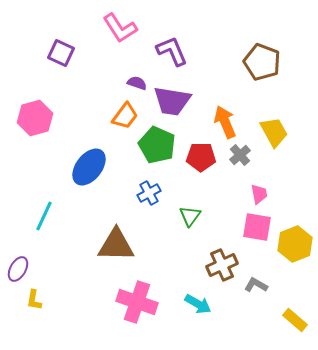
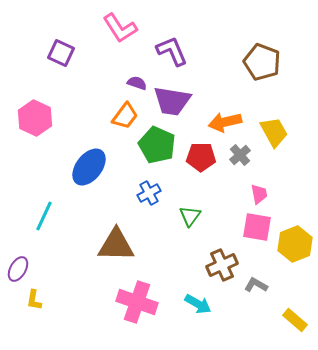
pink hexagon: rotated 20 degrees counterclockwise
orange arrow: rotated 80 degrees counterclockwise
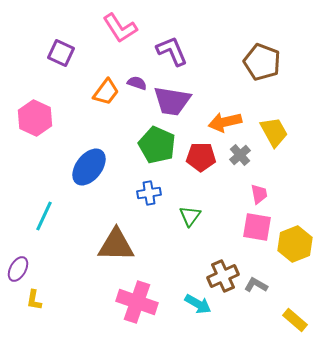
orange trapezoid: moved 19 px left, 24 px up
blue cross: rotated 20 degrees clockwise
brown cross: moved 1 px right, 11 px down
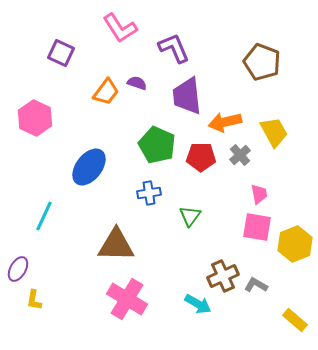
purple L-shape: moved 2 px right, 3 px up
purple trapezoid: moved 15 px right, 5 px up; rotated 75 degrees clockwise
pink cross: moved 10 px left, 3 px up; rotated 12 degrees clockwise
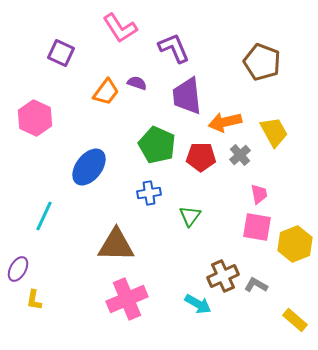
pink cross: rotated 36 degrees clockwise
